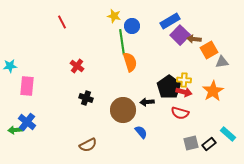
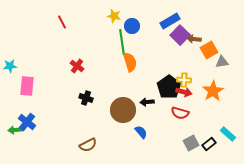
gray square: rotated 14 degrees counterclockwise
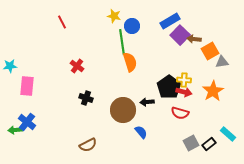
orange square: moved 1 px right, 1 px down
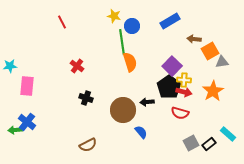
purple square: moved 8 px left, 31 px down
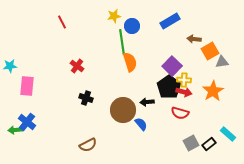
yellow star: rotated 24 degrees counterclockwise
blue semicircle: moved 8 px up
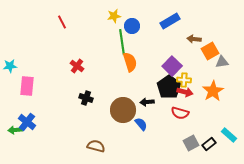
red arrow: moved 1 px right
cyan rectangle: moved 1 px right, 1 px down
brown semicircle: moved 8 px right, 1 px down; rotated 138 degrees counterclockwise
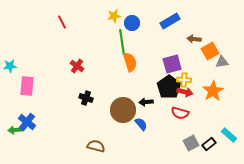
blue circle: moved 3 px up
purple square: moved 2 px up; rotated 30 degrees clockwise
black arrow: moved 1 px left
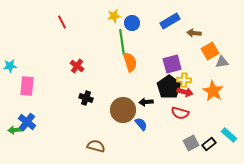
brown arrow: moved 6 px up
orange star: rotated 10 degrees counterclockwise
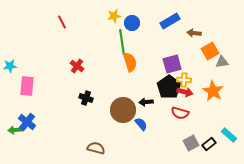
brown semicircle: moved 2 px down
